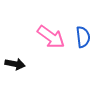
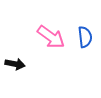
blue semicircle: moved 2 px right
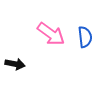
pink arrow: moved 3 px up
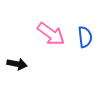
black arrow: moved 2 px right
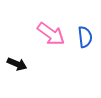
black arrow: rotated 12 degrees clockwise
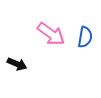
blue semicircle: rotated 15 degrees clockwise
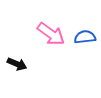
blue semicircle: rotated 105 degrees counterclockwise
